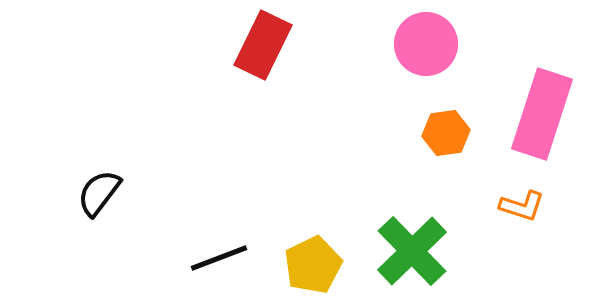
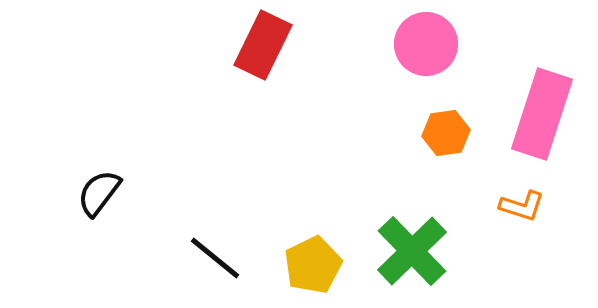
black line: moved 4 px left; rotated 60 degrees clockwise
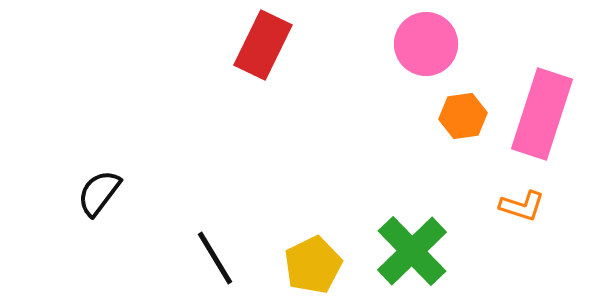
orange hexagon: moved 17 px right, 17 px up
black line: rotated 20 degrees clockwise
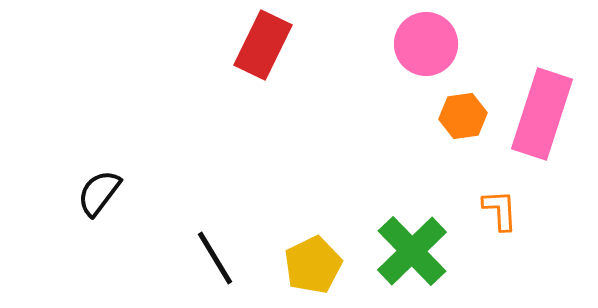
orange L-shape: moved 22 px left, 4 px down; rotated 111 degrees counterclockwise
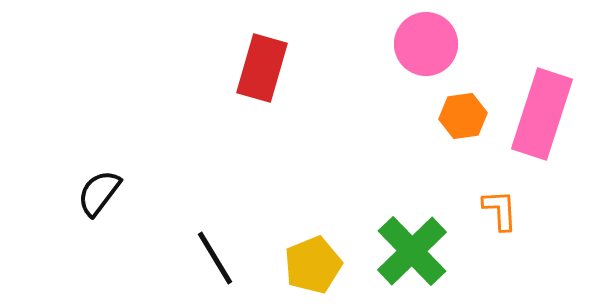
red rectangle: moved 1 px left, 23 px down; rotated 10 degrees counterclockwise
yellow pentagon: rotated 4 degrees clockwise
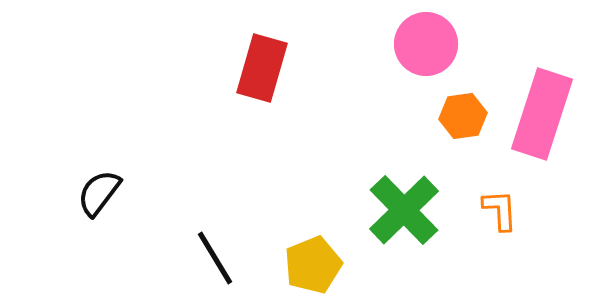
green cross: moved 8 px left, 41 px up
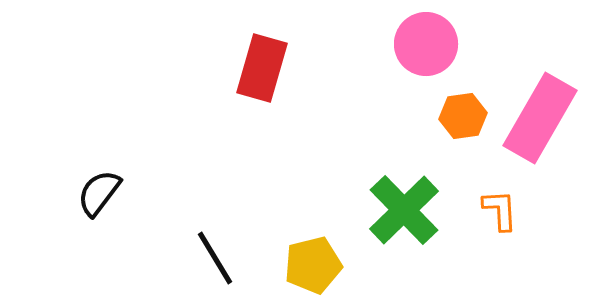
pink rectangle: moved 2 px left, 4 px down; rotated 12 degrees clockwise
yellow pentagon: rotated 8 degrees clockwise
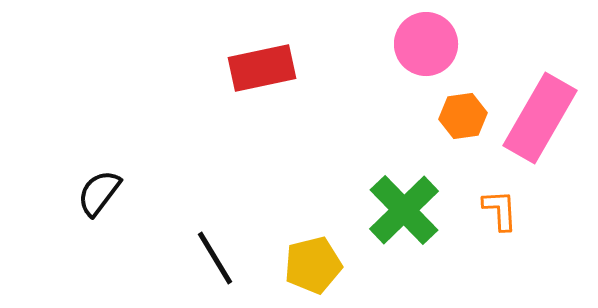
red rectangle: rotated 62 degrees clockwise
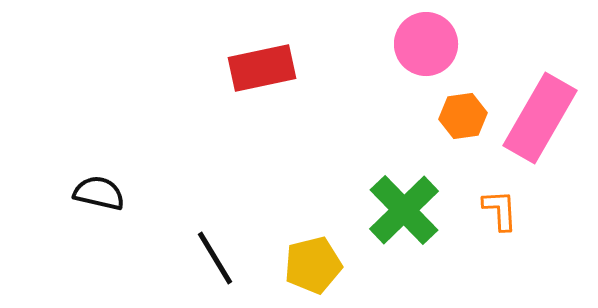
black semicircle: rotated 66 degrees clockwise
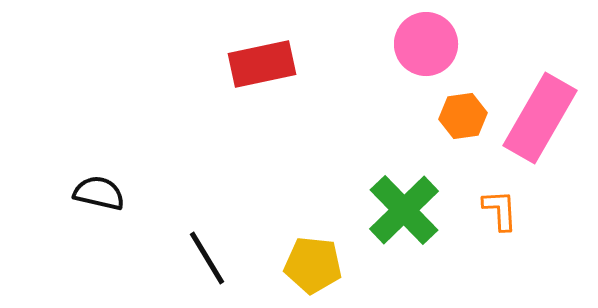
red rectangle: moved 4 px up
black line: moved 8 px left
yellow pentagon: rotated 20 degrees clockwise
